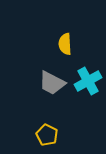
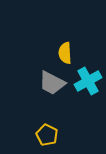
yellow semicircle: moved 9 px down
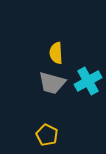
yellow semicircle: moved 9 px left
gray trapezoid: rotated 12 degrees counterclockwise
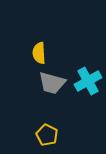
yellow semicircle: moved 17 px left
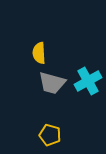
yellow pentagon: moved 3 px right; rotated 10 degrees counterclockwise
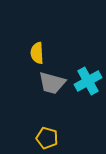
yellow semicircle: moved 2 px left
yellow pentagon: moved 3 px left, 3 px down
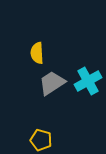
gray trapezoid: rotated 132 degrees clockwise
yellow pentagon: moved 6 px left, 2 px down
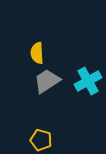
gray trapezoid: moved 5 px left, 2 px up
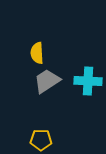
cyan cross: rotated 32 degrees clockwise
yellow pentagon: rotated 15 degrees counterclockwise
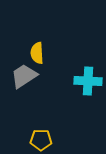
gray trapezoid: moved 23 px left, 5 px up
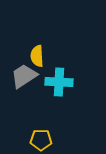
yellow semicircle: moved 3 px down
cyan cross: moved 29 px left, 1 px down
